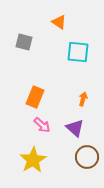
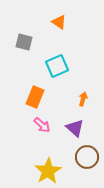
cyan square: moved 21 px left, 14 px down; rotated 30 degrees counterclockwise
yellow star: moved 15 px right, 11 px down
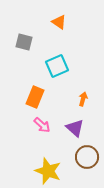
yellow star: rotated 20 degrees counterclockwise
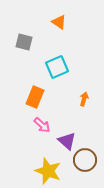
cyan square: moved 1 px down
orange arrow: moved 1 px right
purple triangle: moved 8 px left, 13 px down
brown circle: moved 2 px left, 3 px down
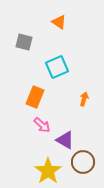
purple triangle: moved 2 px left, 1 px up; rotated 12 degrees counterclockwise
brown circle: moved 2 px left, 2 px down
yellow star: rotated 16 degrees clockwise
